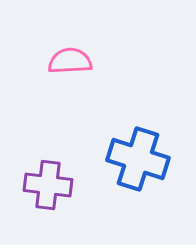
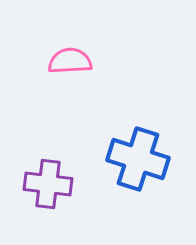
purple cross: moved 1 px up
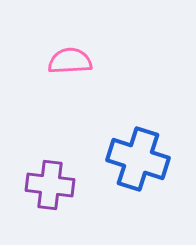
purple cross: moved 2 px right, 1 px down
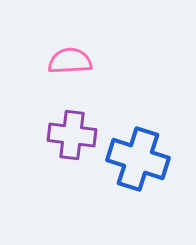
purple cross: moved 22 px right, 50 px up
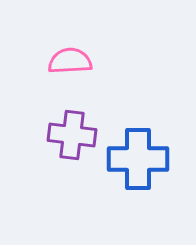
blue cross: rotated 18 degrees counterclockwise
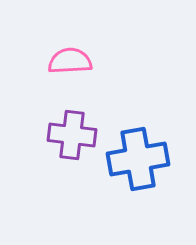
blue cross: rotated 10 degrees counterclockwise
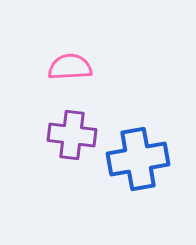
pink semicircle: moved 6 px down
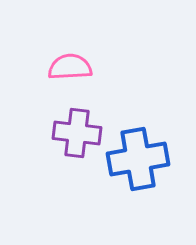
purple cross: moved 5 px right, 2 px up
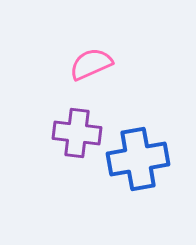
pink semicircle: moved 21 px right, 3 px up; rotated 21 degrees counterclockwise
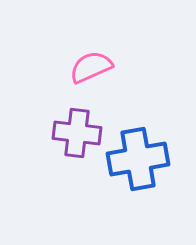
pink semicircle: moved 3 px down
